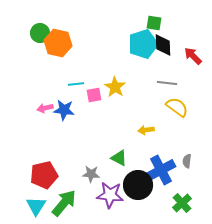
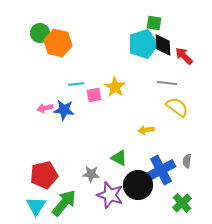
red arrow: moved 9 px left
purple star: rotated 12 degrees clockwise
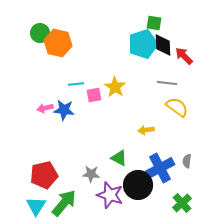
blue cross: moved 1 px left, 2 px up
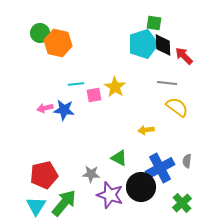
black circle: moved 3 px right, 2 px down
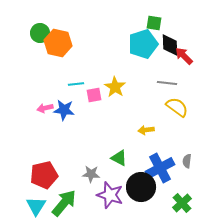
black diamond: moved 7 px right
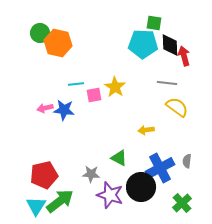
cyan pentagon: rotated 20 degrees clockwise
red arrow: rotated 30 degrees clockwise
green arrow: moved 4 px left, 2 px up; rotated 12 degrees clockwise
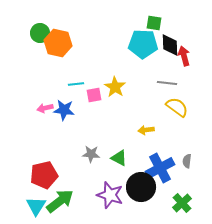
gray star: moved 20 px up
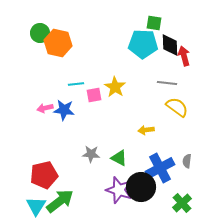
purple star: moved 9 px right, 5 px up
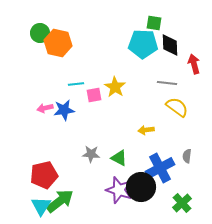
red arrow: moved 10 px right, 8 px down
blue star: rotated 15 degrees counterclockwise
gray semicircle: moved 5 px up
cyan triangle: moved 5 px right
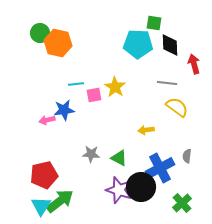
cyan pentagon: moved 5 px left
pink arrow: moved 2 px right, 12 px down
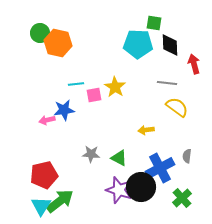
green cross: moved 5 px up
